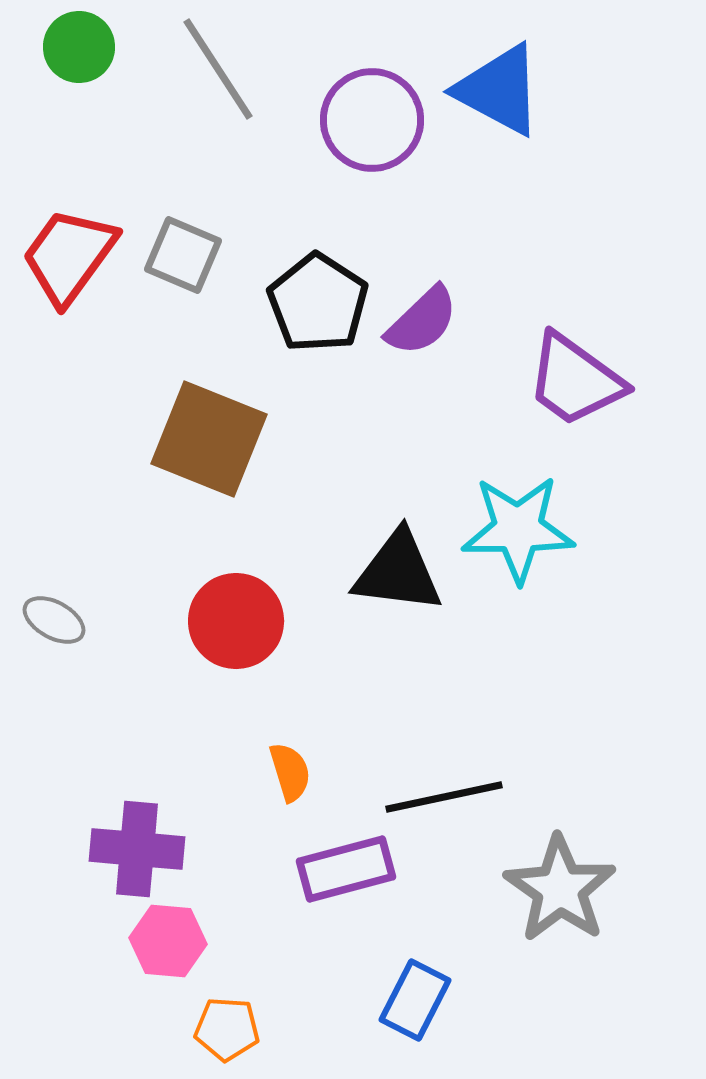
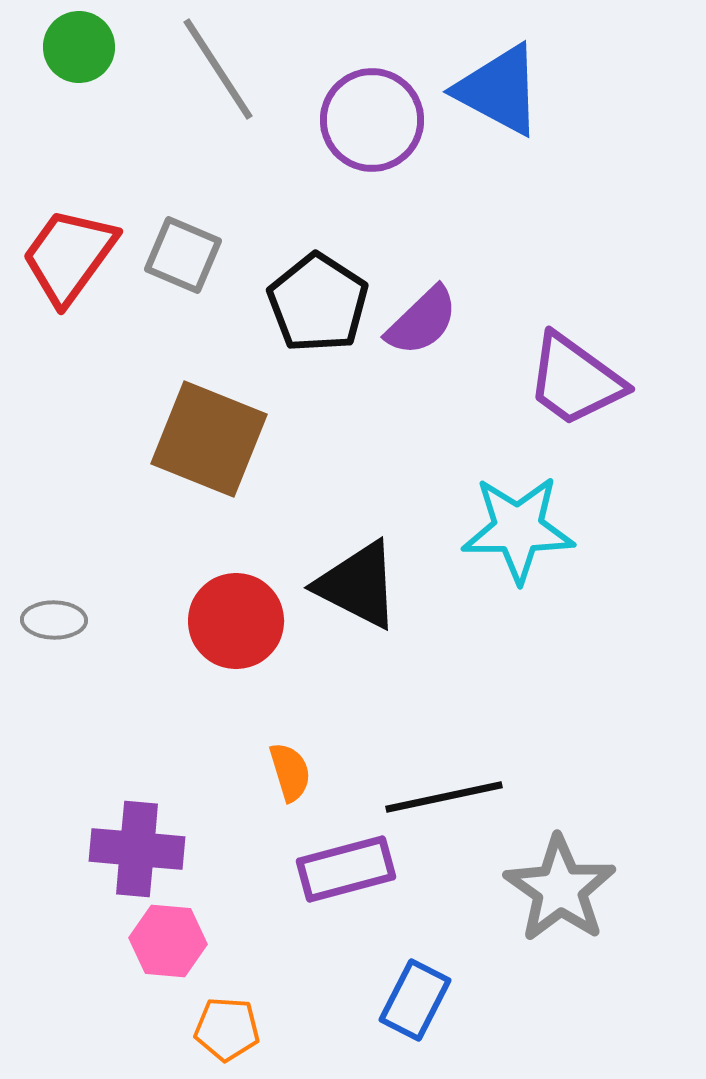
black triangle: moved 40 px left, 13 px down; rotated 20 degrees clockwise
gray ellipse: rotated 28 degrees counterclockwise
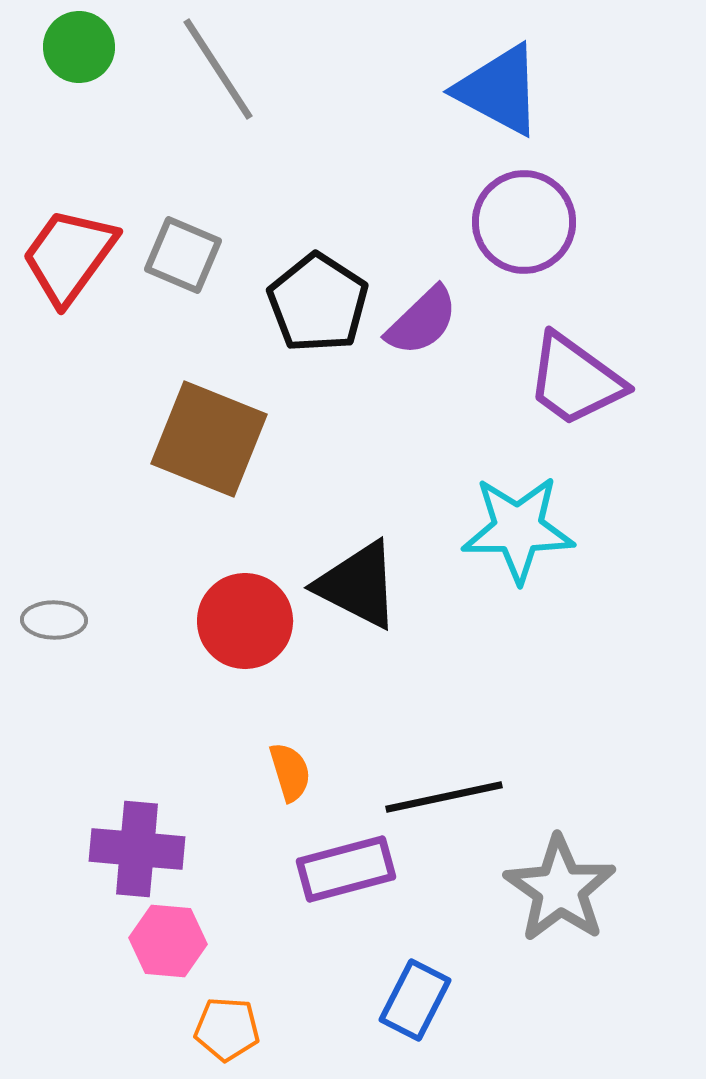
purple circle: moved 152 px right, 102 px down
red circle: moved 9 px right
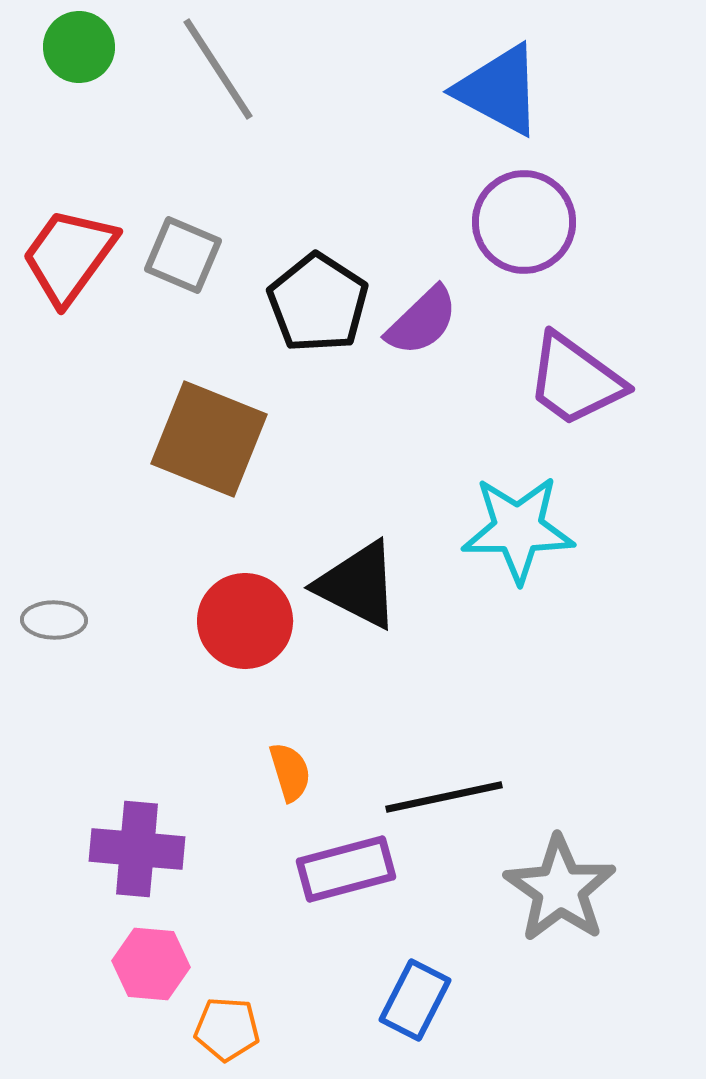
pink hexagon: moved 17 px left, 23 px down
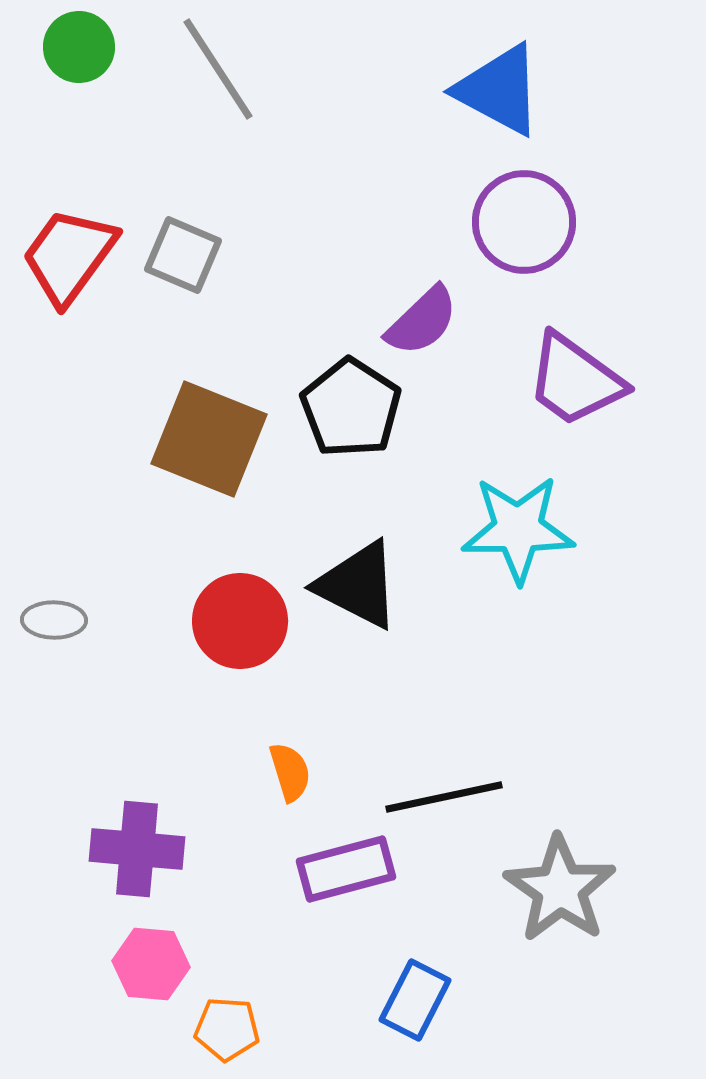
black pentagon: moved 33 px right, 105 px down
red circle: moved 5 px left
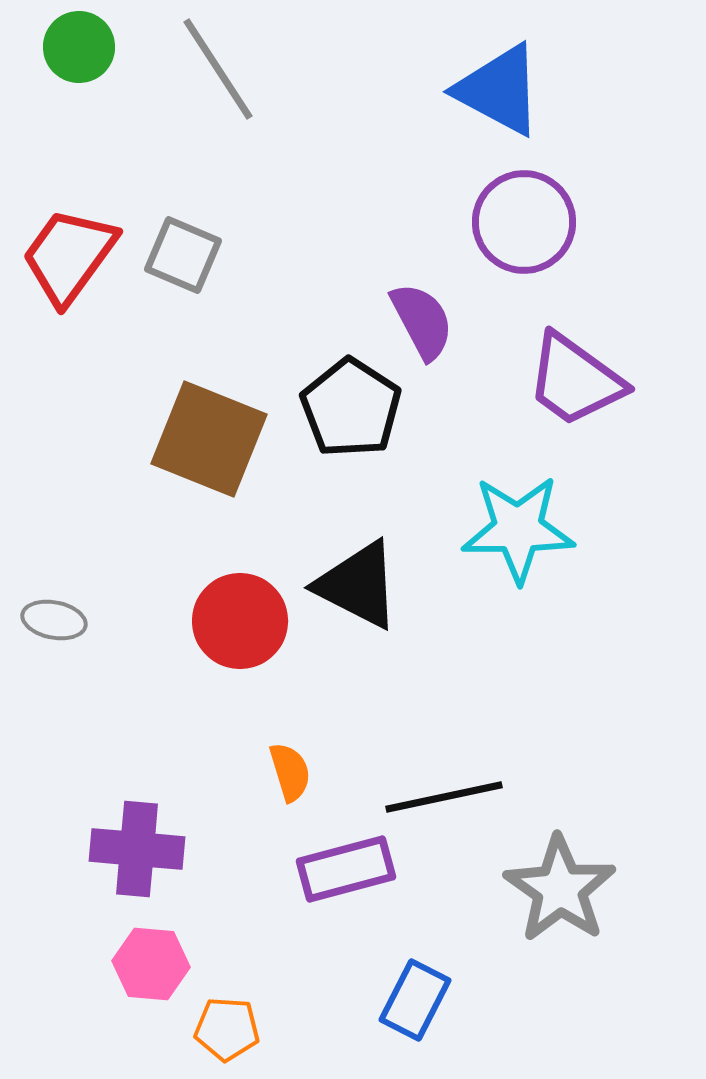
purple semicircle: rotated 74 degrees counterclockwise
gray ellipse: rotated 10 degrees clockwise
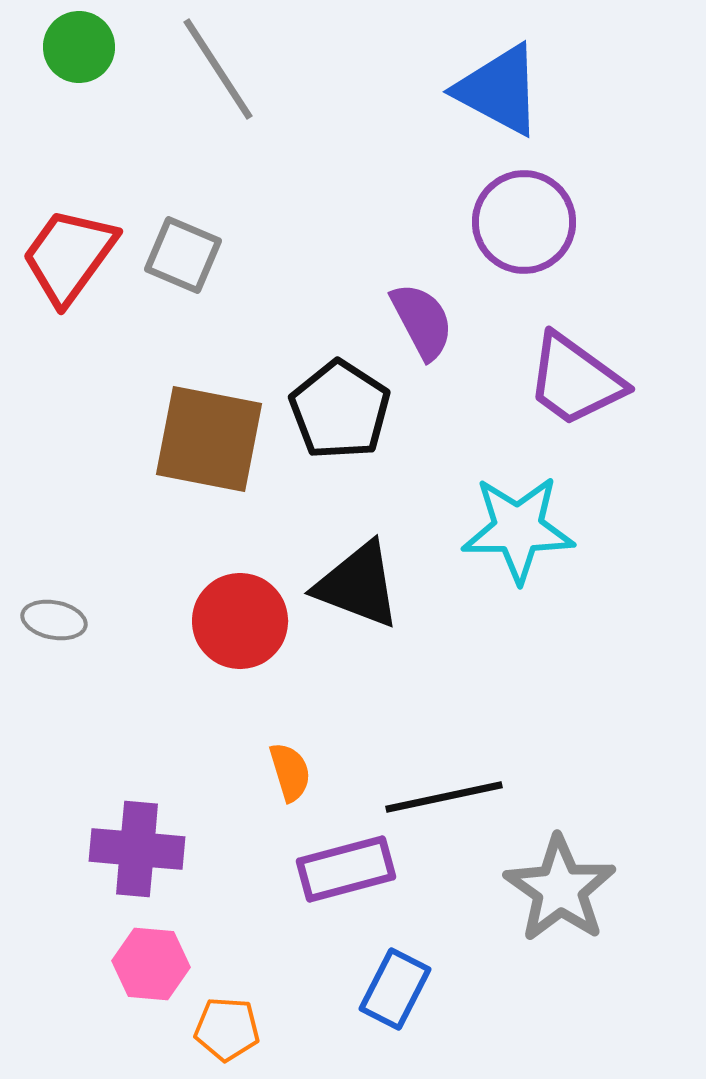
black pentagon: moved 11 px left, 2 px down
brown square: rotated 11 degrees counterclockwise
black triangle: rotated 6 degrees counterclockwise
blue rectangle: moved 20 px left, 11 px up
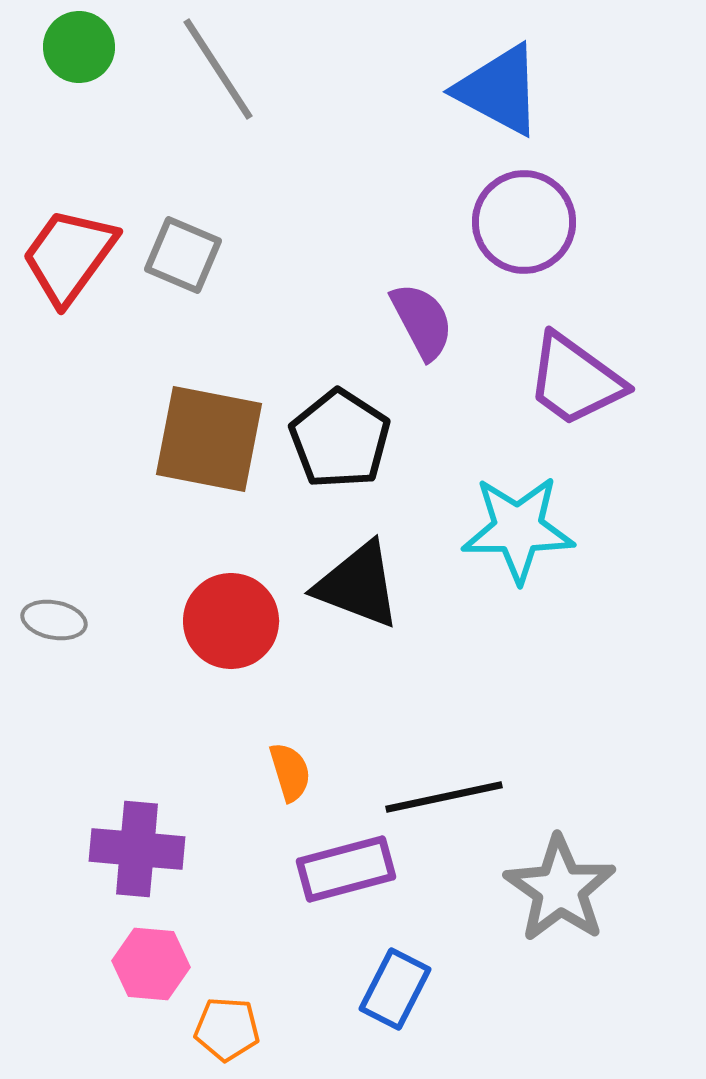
black pentagon: moved 29 px down
red circle: moved 9 px left
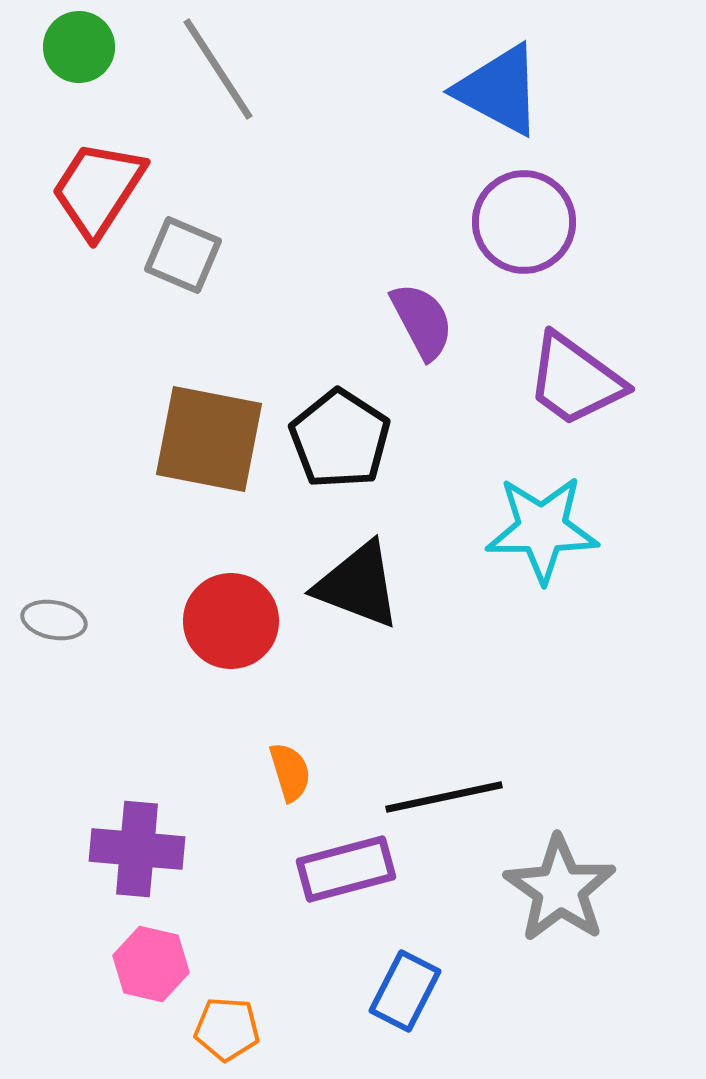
red trapezoid: moved 29 px right, 67 px up; rotated 3 degrees counterclockwise
cyan star: moved 24 px right
pink hexagon: rotated 8 degrees clockwise
blue rectangle: moved 10 px right, 2 px down
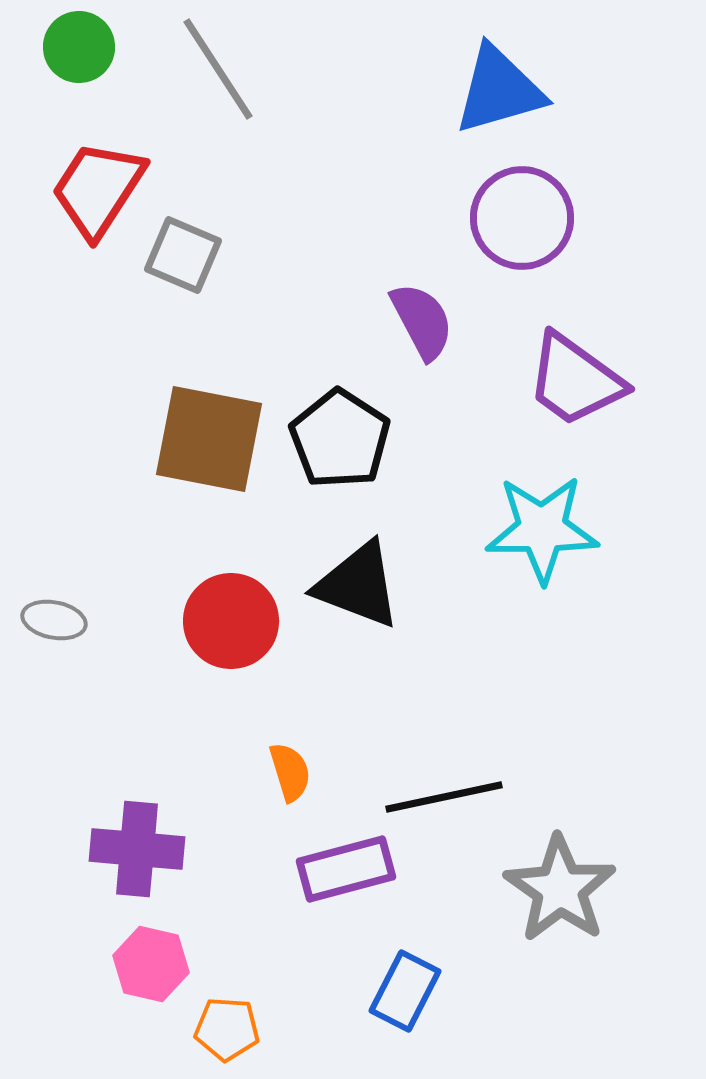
blue triangle: rotated 44 degrees counterclockwise
purple circle: moved 2 px left, 4 px up
